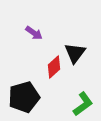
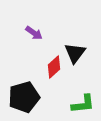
green L-shape: rotated 30 degrees clockwise
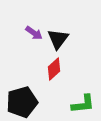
black triangle: moved 17 px left, 14 px up
red diamond: moved 2 px down
black pentagon: moved 2 px left, 5 px down
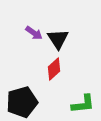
black triangle: rotated 10 degrees counterclockwise
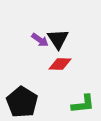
purple arrow: moved 6 px right, 7 px down
red diamond: moved 6 px right, 5 px up; rotated 45 degrees clockwise
black pentagon: rotated 24 degrees counterclockwise
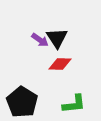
black triangle: moved 1 px left, 1 px up
green L-shape: moved 9 px left
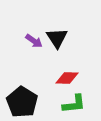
purple arrow: moved 6 px left, 1 px down
red diamond: moved 7 px right, 14 px down
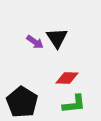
purple arrow: moved 1 px right, 1 px down
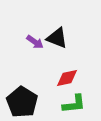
black triangle: rotated 35 degrees counterclockwise
red diamond: rotated 15 degrees counterclockwise
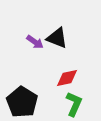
green L-shape: rotated 60 degrees counterclockwise
